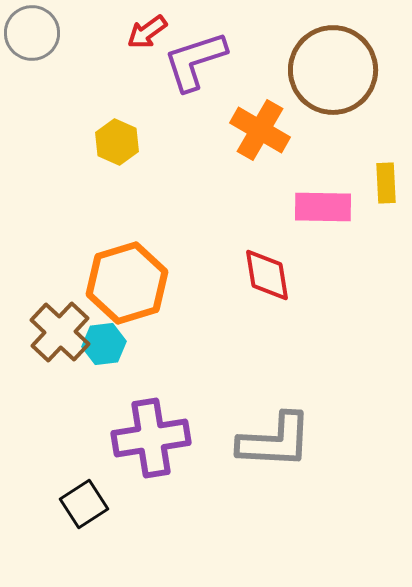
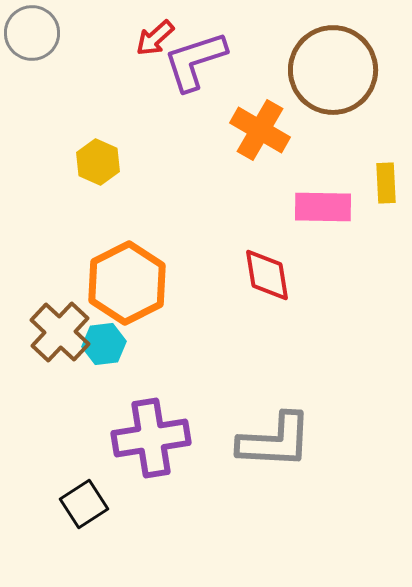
red arrow: moved 8 px right, 6 px down; rotated 6 degrees counterclockwise
yellow hexagon: moved 19 px left, 20 px down
orange hexagon: rotated 10 degrees counterclockwise
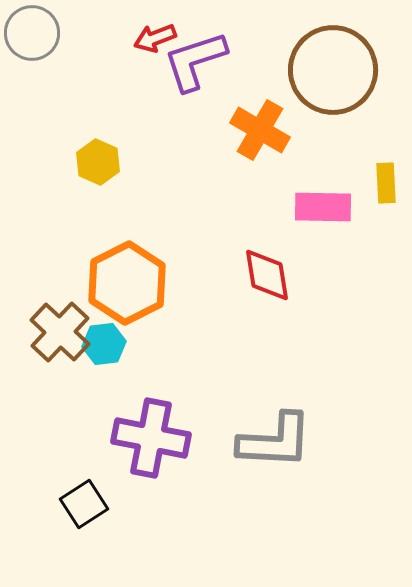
red arrow: rotated 21 degrees clockwise
purple cross: rotated 20 degrees clockwise
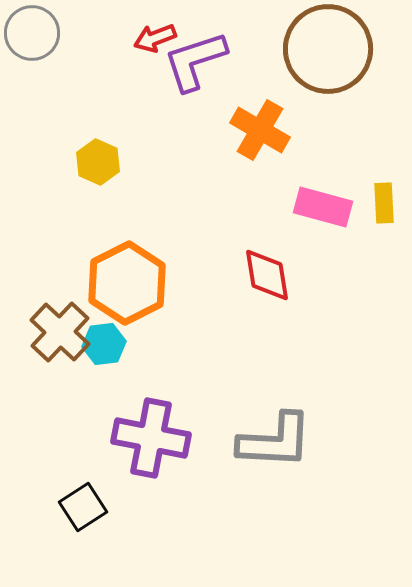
brown circle: moved 5 px left, 21 px up
yellow rectangle: moved 2 px left, 20 px down
pink rectangle: rotated 14 degrees clockwise
black square: moved 1 px left, 3 px down
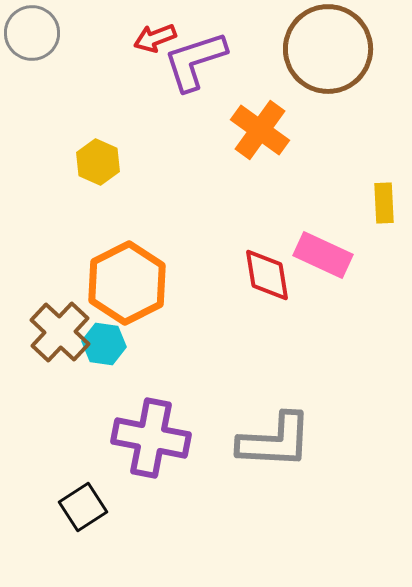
orange cross: rotated 6 degrees clockwise
pink rectangle: moved 48 px down; rotated 10 degrees clockwise
cyan hexagon: rotated 15 degrees clockwise
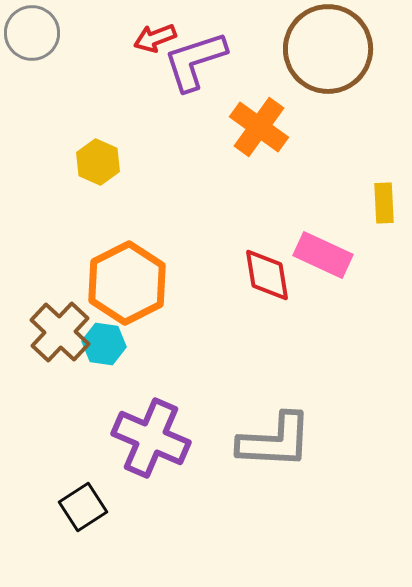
orange cross: moved 1 px left, 3 px up
purple cross: rotated 12 degrees clockwise
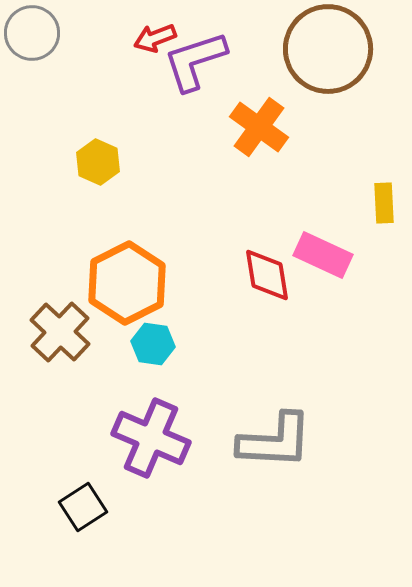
cyan hexagon: moved 49 px right
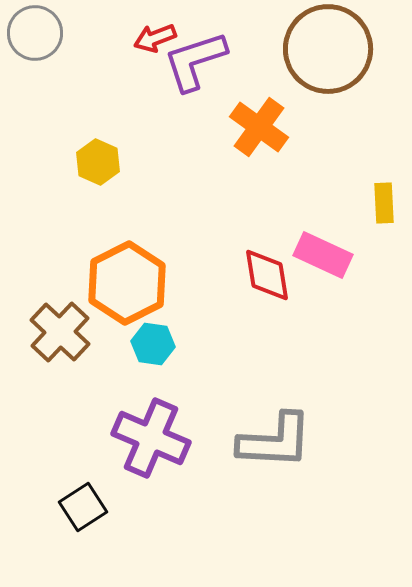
gray circle: moved 3 px right
